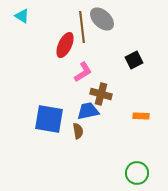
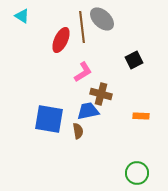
red ellipse: moved 4 px left, 5 px up
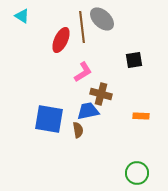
black square: rotated 18 degrees clockwise
brown semicircle: moved 1 px up
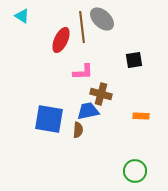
pink L-shape: rotated 30 degrees clockwise
brown semicircle: rotated 14 degrees clockwise
green circle: moved 2 px left, 2 px up
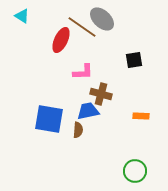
brown line: rotated 48 degrees counterclockwise
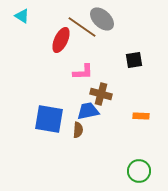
green circle: moved 4 px right
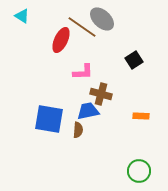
black square: rotated 24 degrees counterclockwise
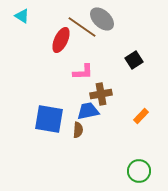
brown cross: rotated 25 degrees counterclockwise
orange rectangle: rotated 49 degrees counterclockwise
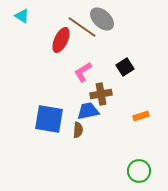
black square: moved 9 px left, 7 px down
pink L-shape: rotated 150 degrees clockwise
orange rectangle: rotated 28 degrees clockwise
